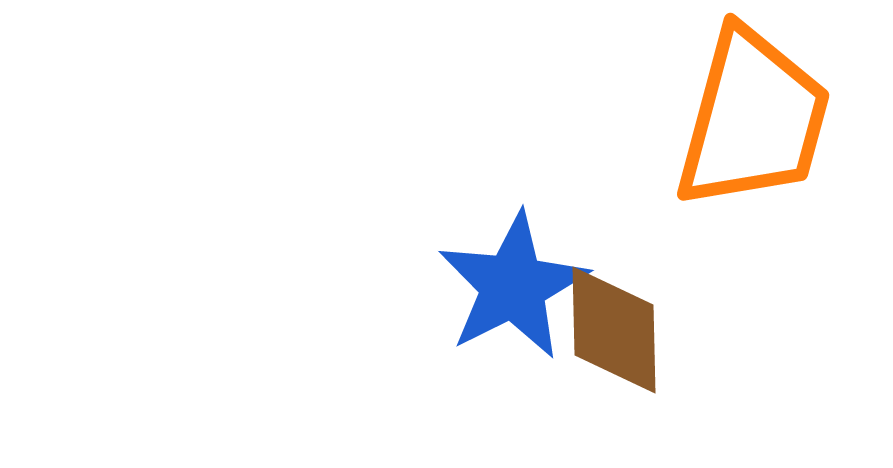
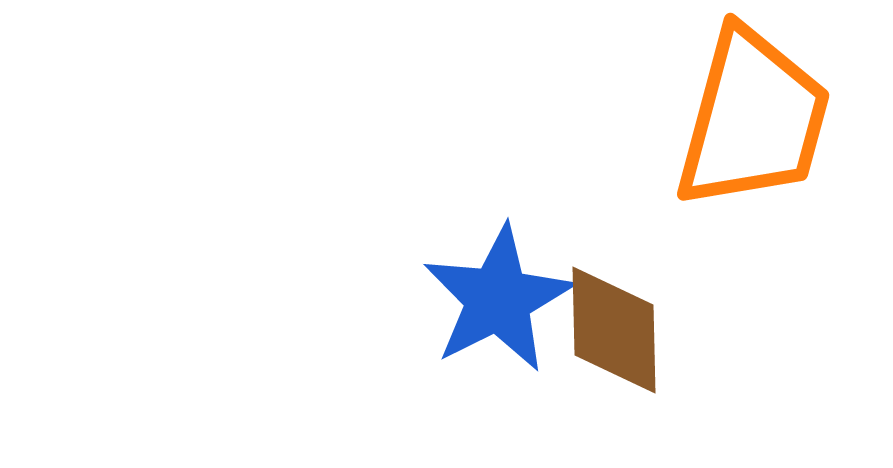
blue star: moved 15 px left, 13 px down
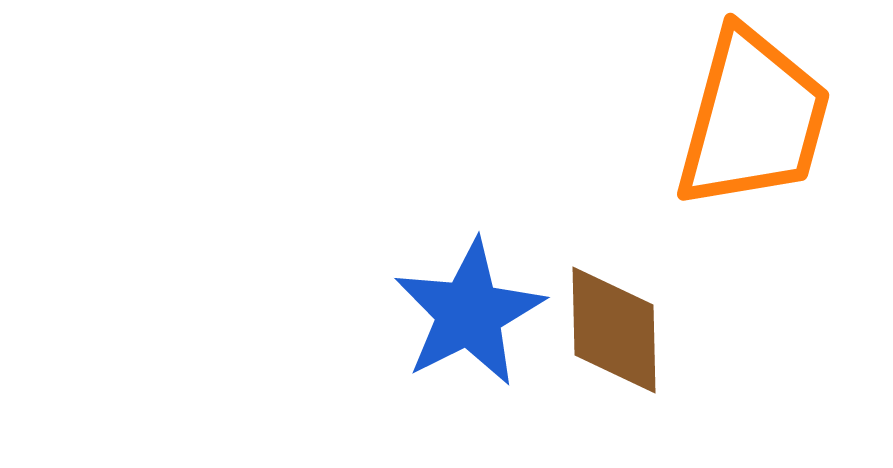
blue star: moved 29 px left, 14 px down
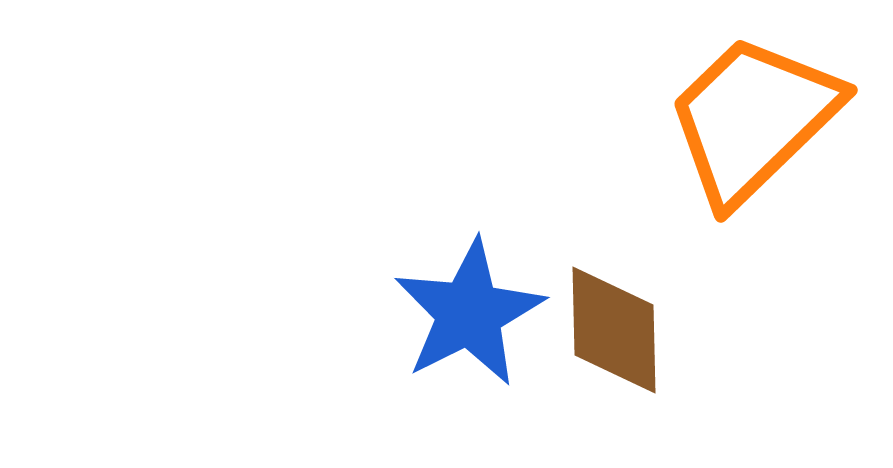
orange trapezoid: rotated 149 degrees counterclockwise
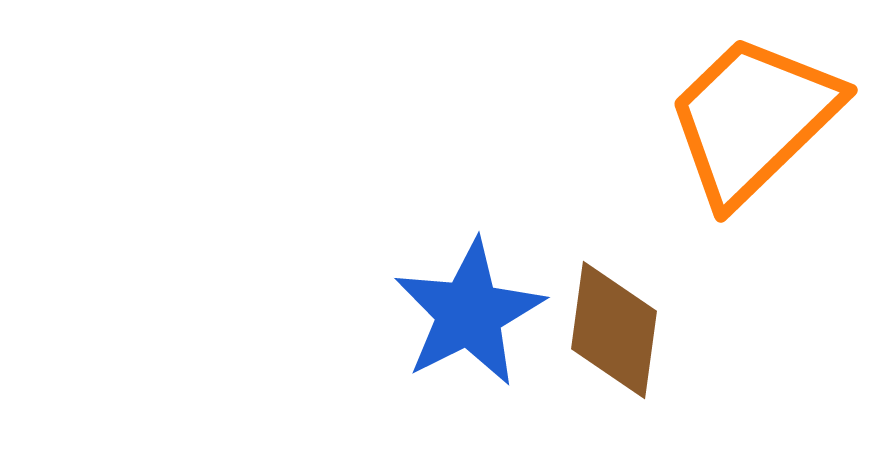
brown diamond: rotated 9 degrees clockwise
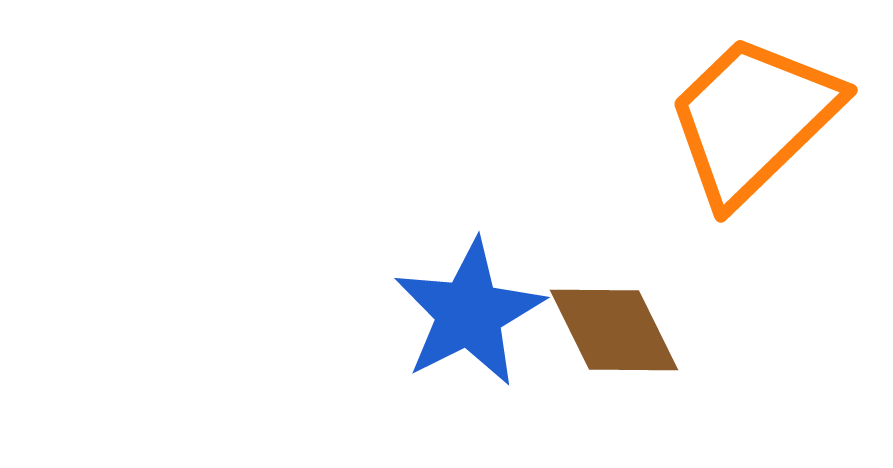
brown diamond: rotated 34 degrees counterclockwise
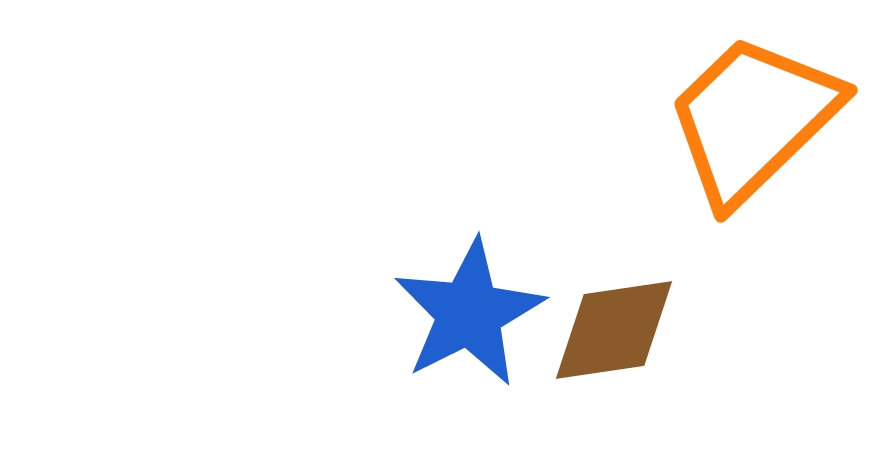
brown diamond: rotated 72 degrees counterclockwise
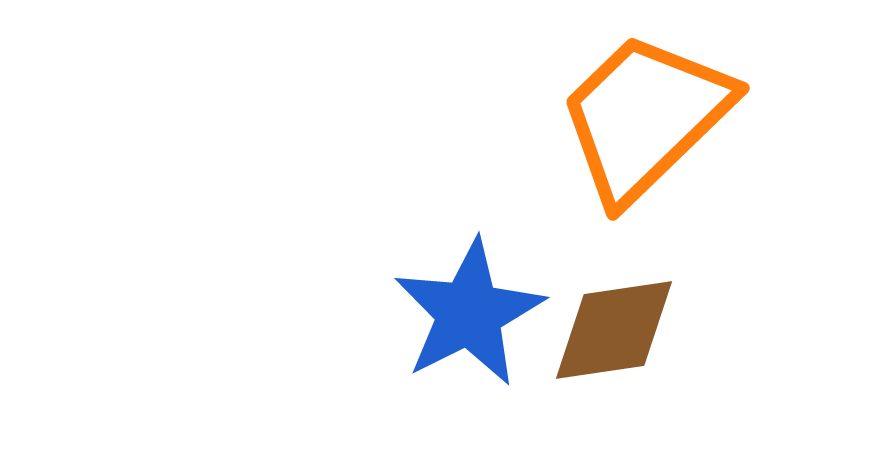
orange trapezoid: moved 108 px left, 2 px up
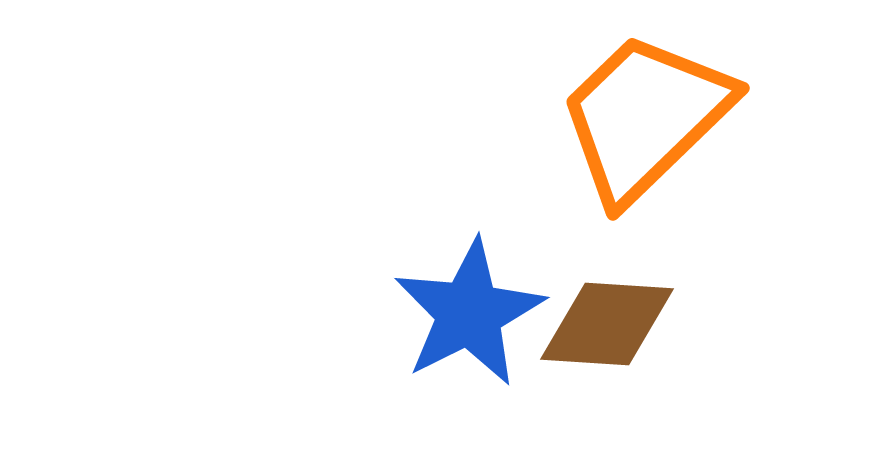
brown diamond: moved 7 px left, 6 px up; rotated 12 degrees clockwise
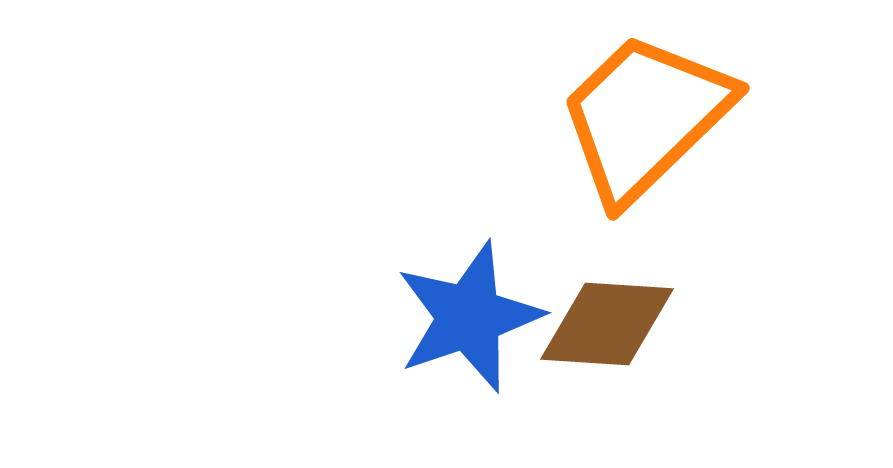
blue star: moved 4 px down; rotated 8 degrees clockwise
